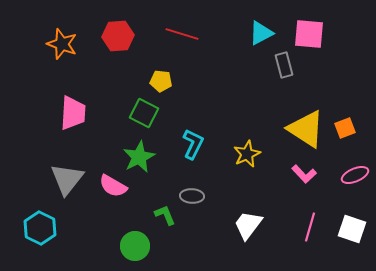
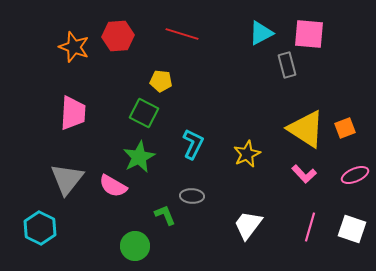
orange star: moved 12 px right, 3 px down
gray rectangle: moved 3 px right
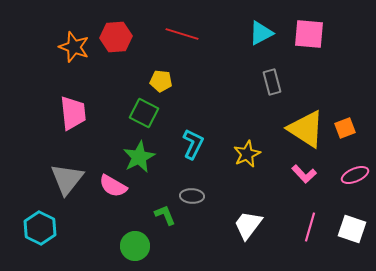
red hexagon: moved 2 px left, 1 px down
gray rectangle: moved 15 px left, 17 px down
pink trapezoid: rotated 9 degrees counterclockwise
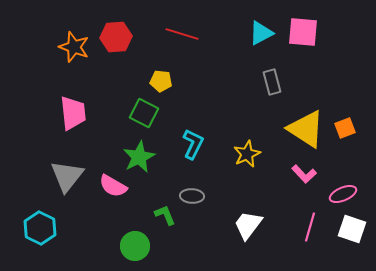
pink square: moved 6 px left, 2 px up
pink ellipse: moved 12 px left, 19 px down
gray triangle: moved 3 px up
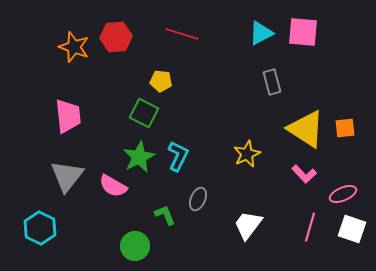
pink trapezoid: moved 5 px left, 3 px down
orange square: rotated 15 degrees clockwise
cyan L-shape: moved 15 px left, 12 px down
gray ellipse: moved 6 px right, 3 px down; rotated 70 degrees counterclockwise
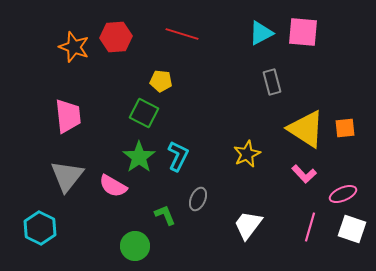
green star: rotated 8 degrees counterclockwise
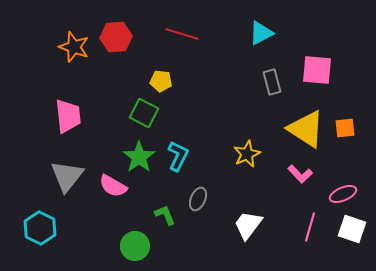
pink square: moved 14 px right, 38 px down
pink L-shape: moved 4 px left
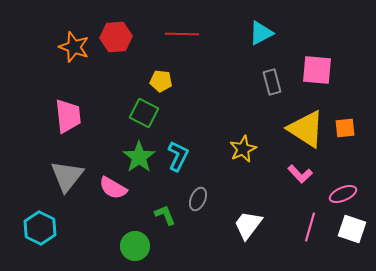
red line: rotated 16 degrees counterclockwise
yellow star: moved 4 px left, 5 px up
pink semicircle: moved 2 px down
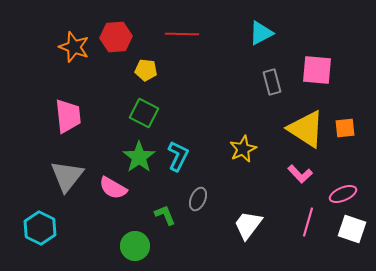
yellow pentagon: moved 15 px left, 11 px up
pink line: moved 2 px left, 5 px up
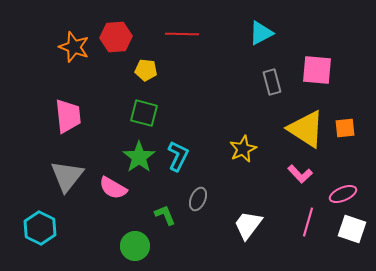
green square: rotated 12 degrees counterclockwise
